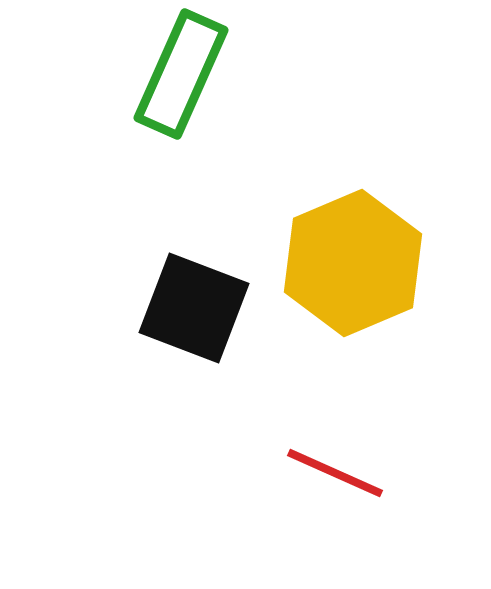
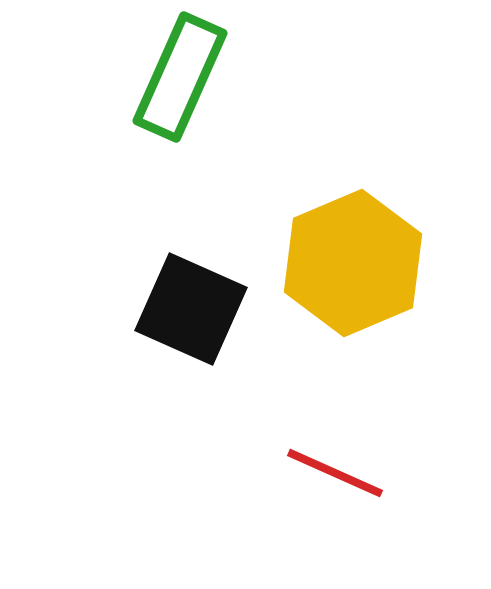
green rectangle: moved 1 px left, 3 px down
black square: moved 3 px left, 1 px down; rotated 3 degrees clockwise
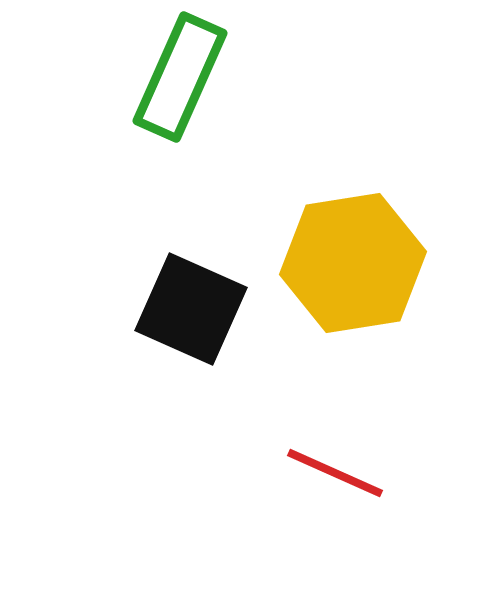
yellow hexagon: rotated 14 degrees clockwise
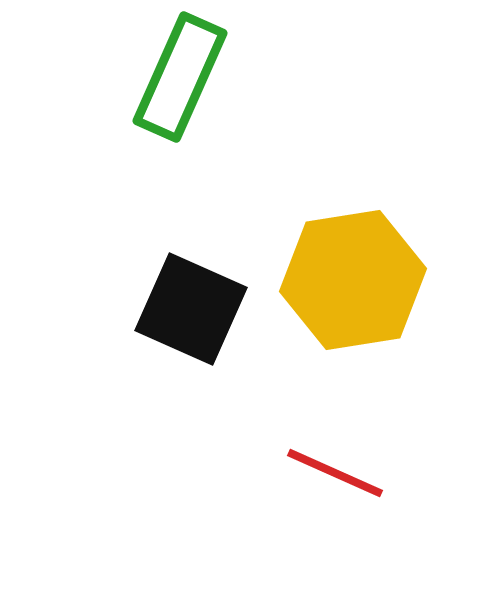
yellow hexagon: moved 17 px down
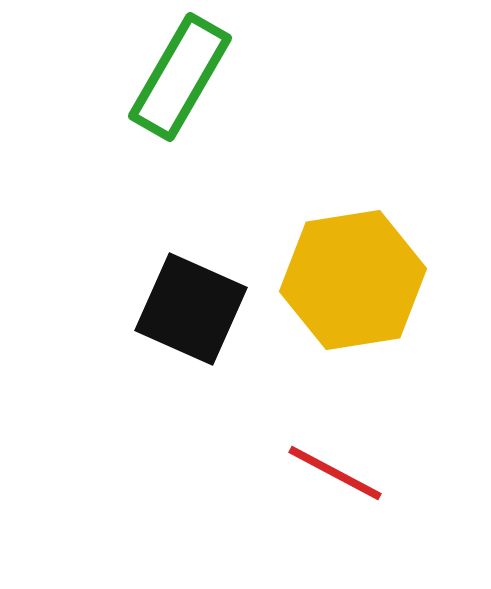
green rectangle: rotated 6 degrees clockwise
red line: rotated 4 degrees clockwise
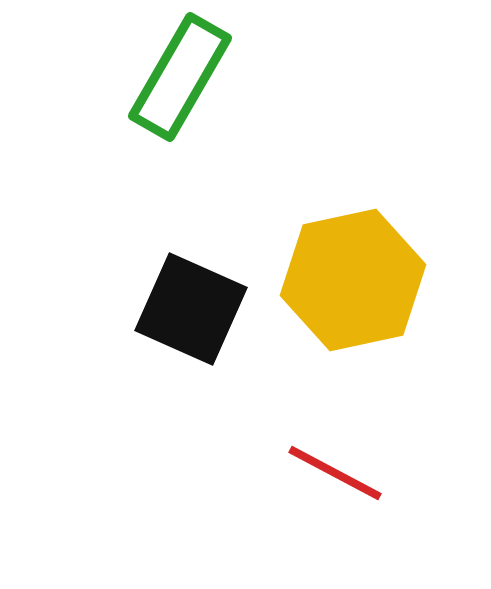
yellow hexagon: rotated 3 degrees counterclockwise
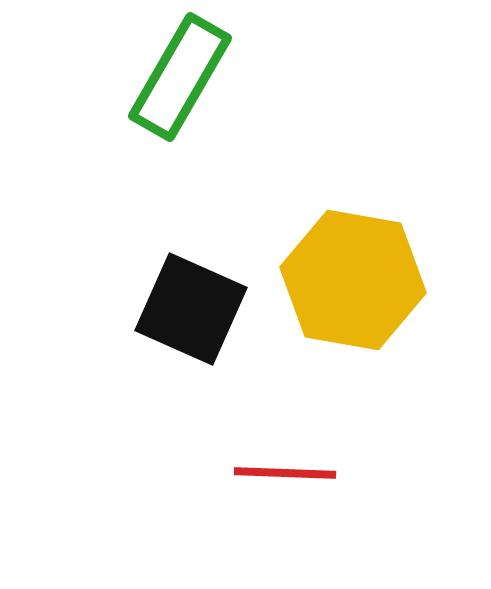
yellow hexagon: rotated 22 degrees clockwise
red line: moved 50 px left; rotated 26 degrees counterclockwise
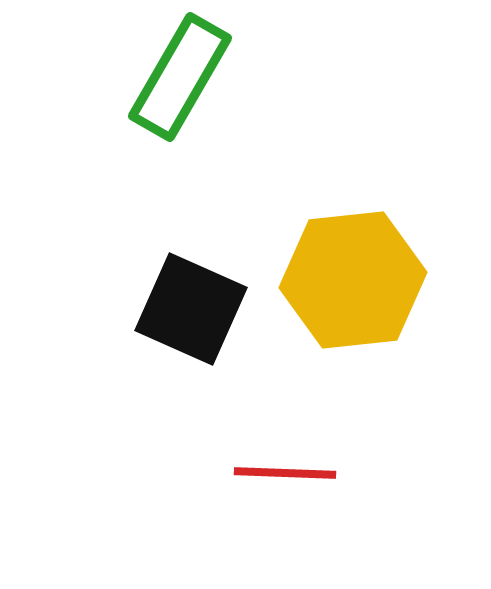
yellow hexagon: rotated 16 degrees counterclockwise
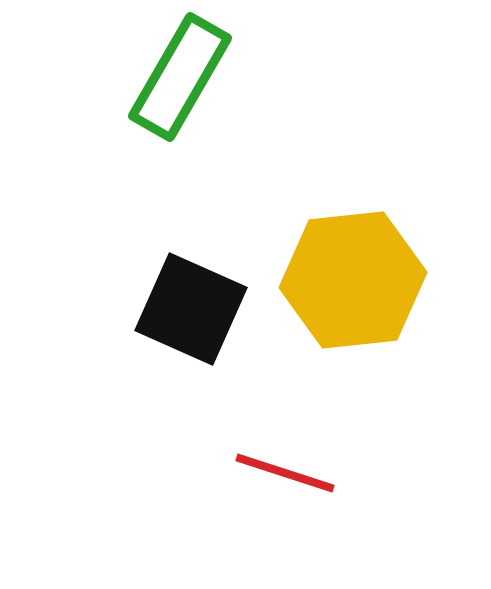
red line: rotated 16 degrees clockwise
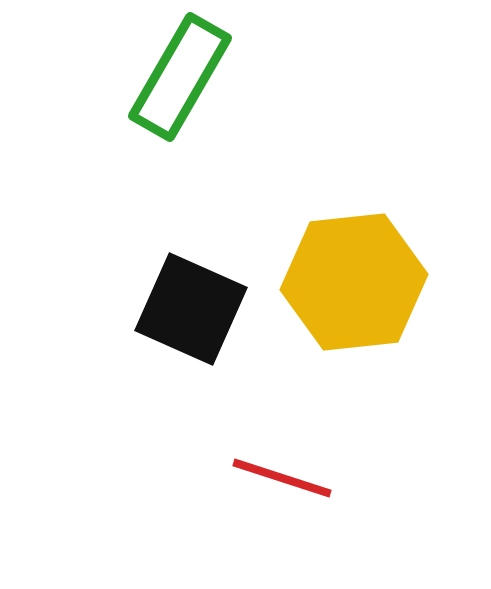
yellow hexagon: moved 1 px right, 2 px down
red line: moved 3 px left, 5 px down
